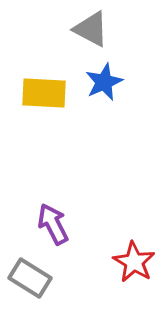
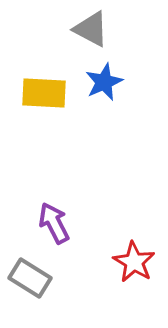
purple arrow: moved 1 px right, 1 px up
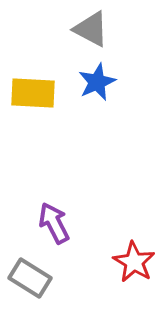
blue star: moved 7 px left
yellow rectangle: moved 11 px left
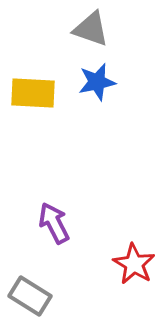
gray triangle: rotated 9 degrees counterclockwise
blue star: rotated 12 degrees clockwise
red star: moved 2 px down
gray rectangle: moved 18 px down
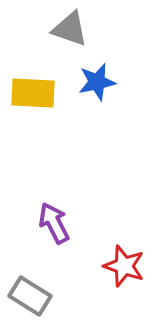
gray triangle: moved 21 px left
red star: moved 10 px left, 2 px down; rotated 12 degrees counterclockwise
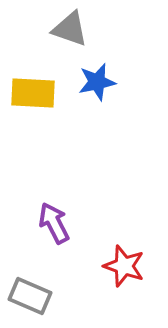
gray rectangle: rotated 9 degrees counterclockwise
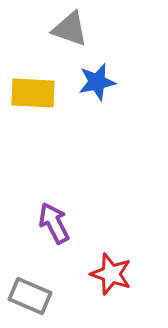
red star: moved 13 px left, 8 px down
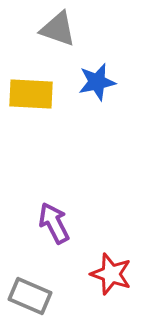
gray triangle: moved 12 px left
yellow rectangle: moved 2 px left, 1 px down
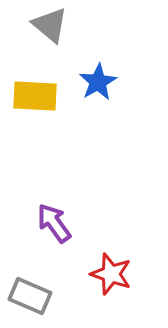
gray triangle: moved 8 px left, 4 px up; rotated 21 degrees clockwise
blue star: moved 1 px right; rotated 18 degrees counterclockwise
yellow rectangle: moved 4 px right, 2 px down
purple arrow: rotated 9 degrees counterclockwise
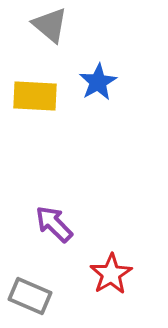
purple arrow: moved 1 px down; rotated 9 degrees counterclockwise
red star: rotated 21 degrees clockwise
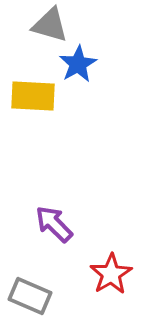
gray triangle: rotated 24 degrees counterclockwise
blue star: moved 20 px left, 18 px up
yellow rectangle: moved 2 px left
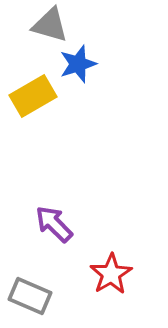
blue star: rotated 12 degrees clockwise
yellow rectangle: rotated 33 degrees counterclockwise
